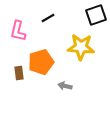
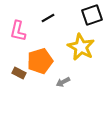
black square: moved 4 px left
yellow star: rotated 24 degrees clockwise
orange pentagon: moved 1 px left, 1 px up
brown rectangle: rotated 56 degrees counterclockwise
gray arrow: moved 2 px left, 4 px up; rotated 40 degrees counterclockwise
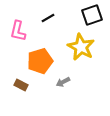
brown rectangle: moved 2 px right, 12 px down
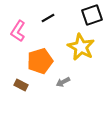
pink L-shape: rotated 20 degrees clockwise
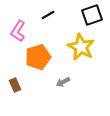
black line: moved 3 px up
orange pentagon: moved 2 px left, 4 px up
brown rectangle: moved 6 px left; rotated 40 degrees clockwise
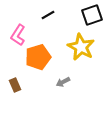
pink L-shape: moved 4 px down
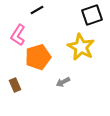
black line: moved 11 px left, 5 px up
